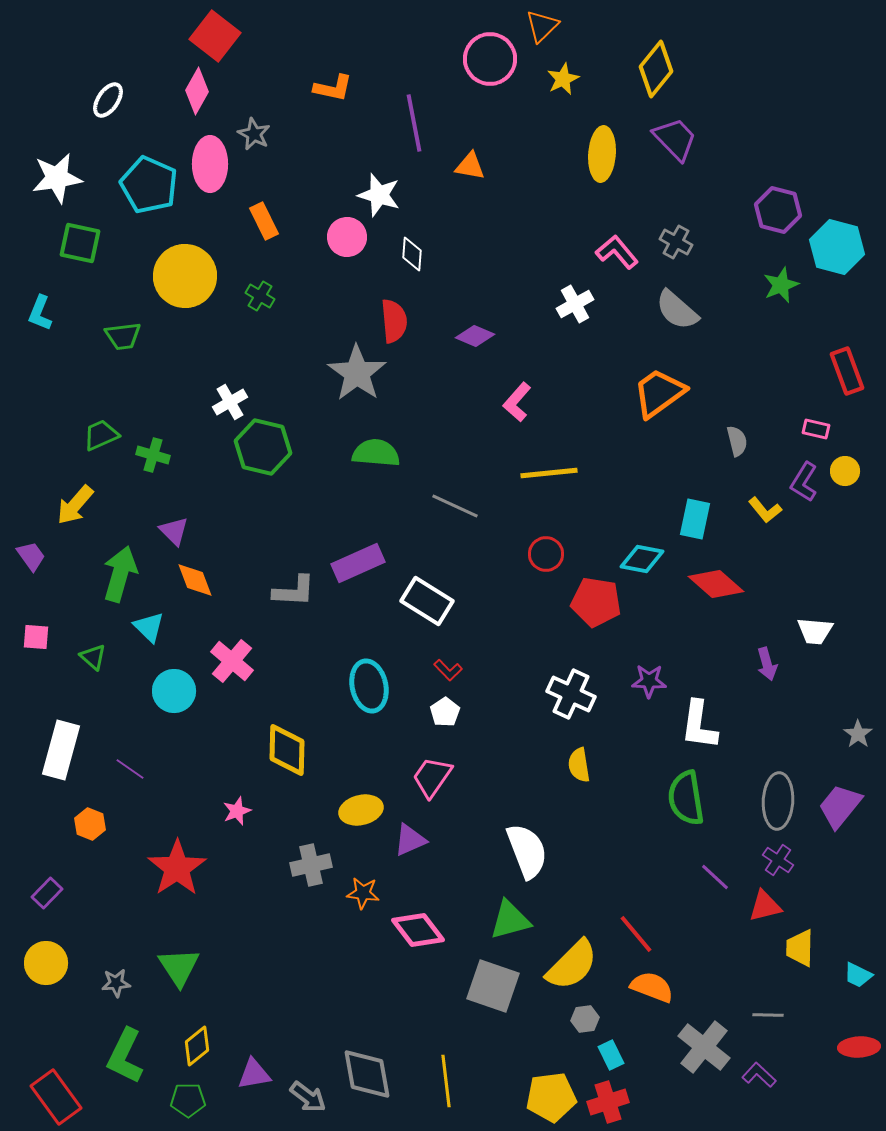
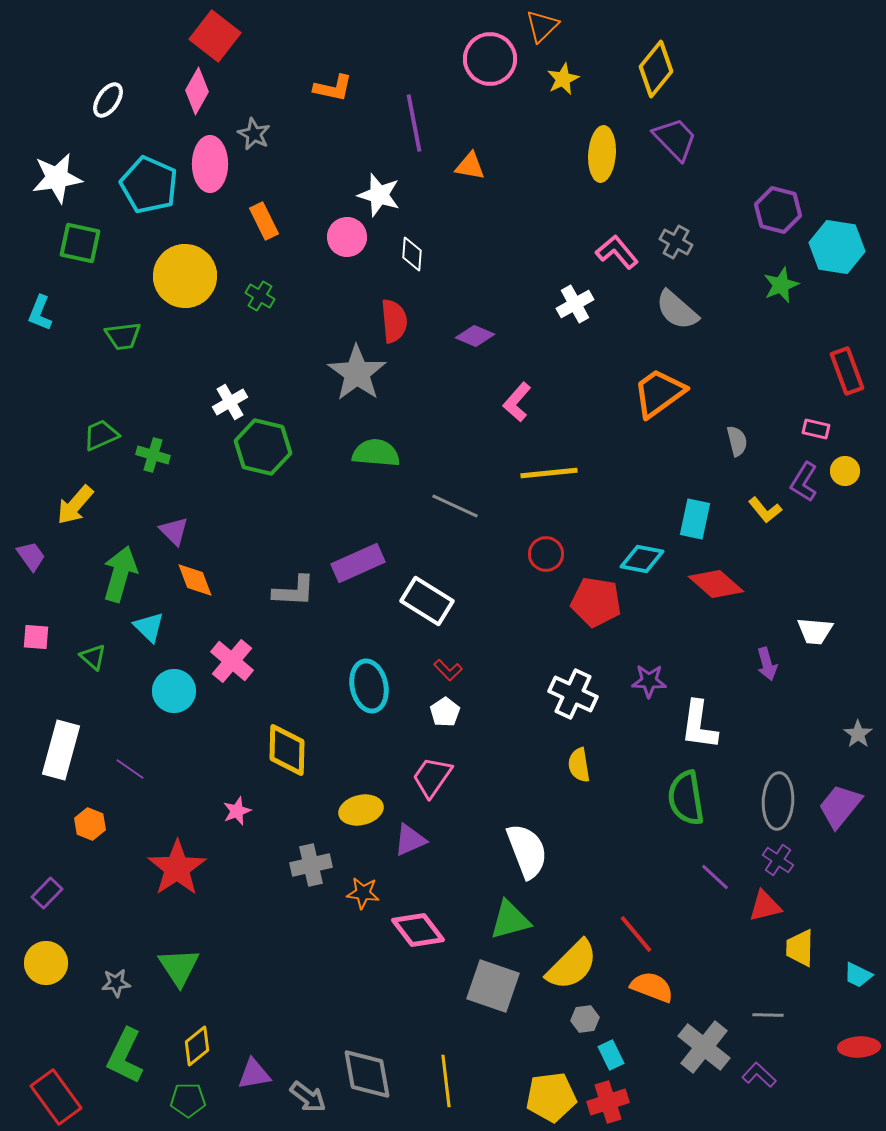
cyan hexagon at (837, 247): rotated 6 degrees counterclockwise
white cross at (571, 694): moved 2 px right
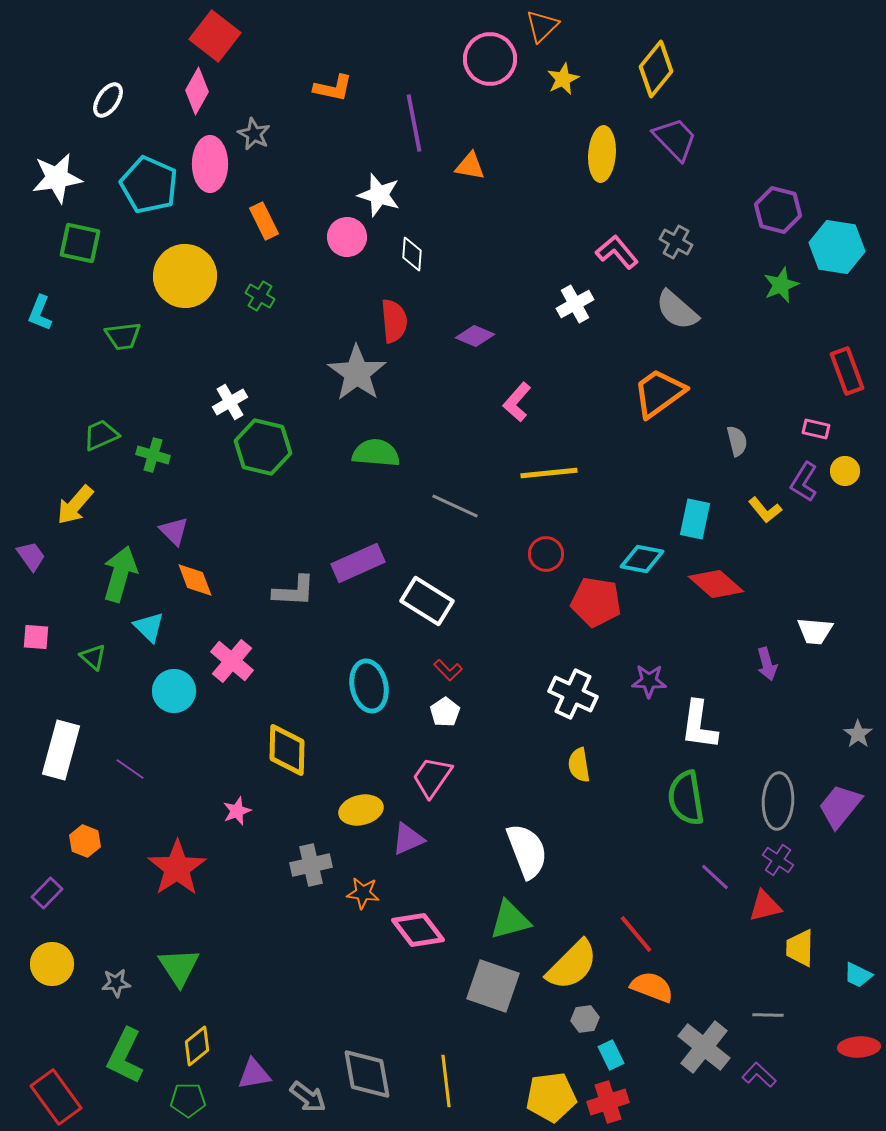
orange hexagon at (90, 824): moved 5 px left, 17 px down
purple triangle at (410, 840): moved 2 px left, 1 px up
yellow circle at (46, 963): moved 6 px right, 1 px down
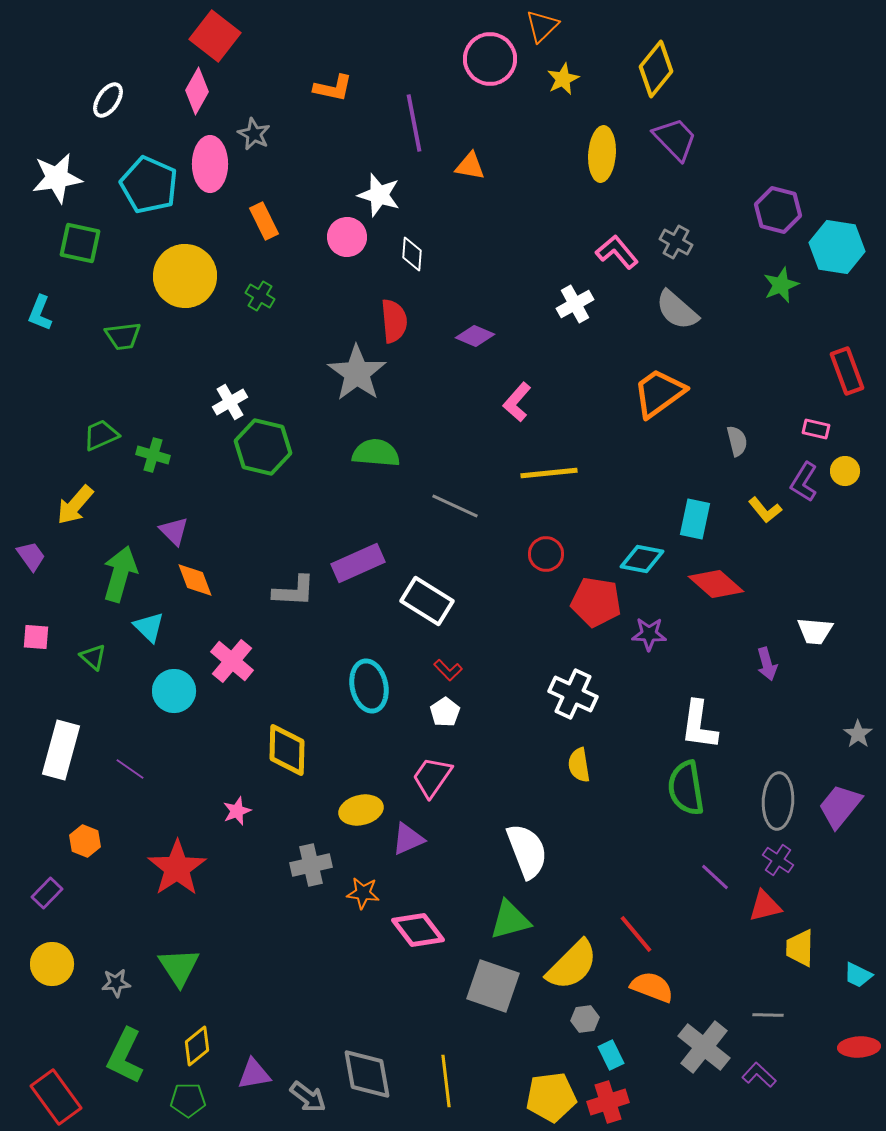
purple star at (649, 681): moved 47 px up
green semicircle at (686, 798): moved 10 px up
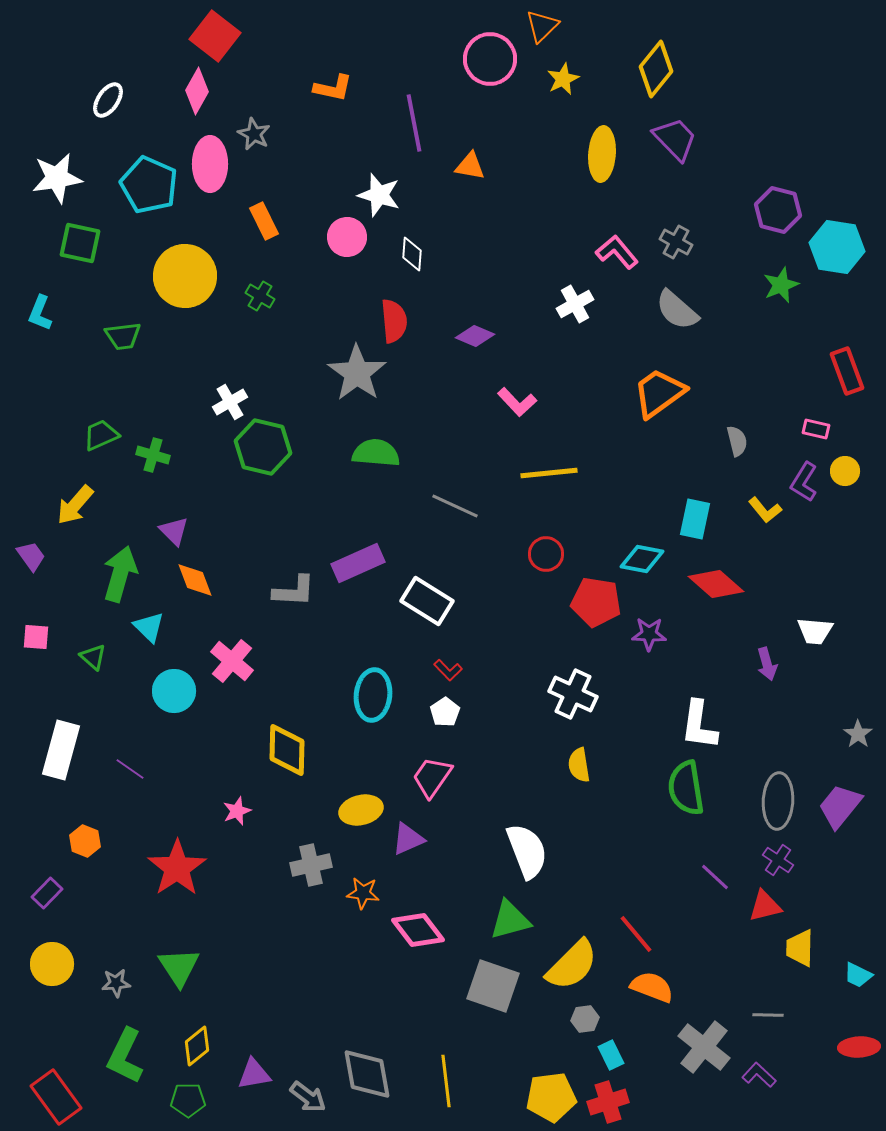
pink L-shape at (517, 402): rotated 84 degrees counterclockwise
cyan ellipse at (369, 686): moved 4 px right, 9 px down; rotated 18 degrees clockwise
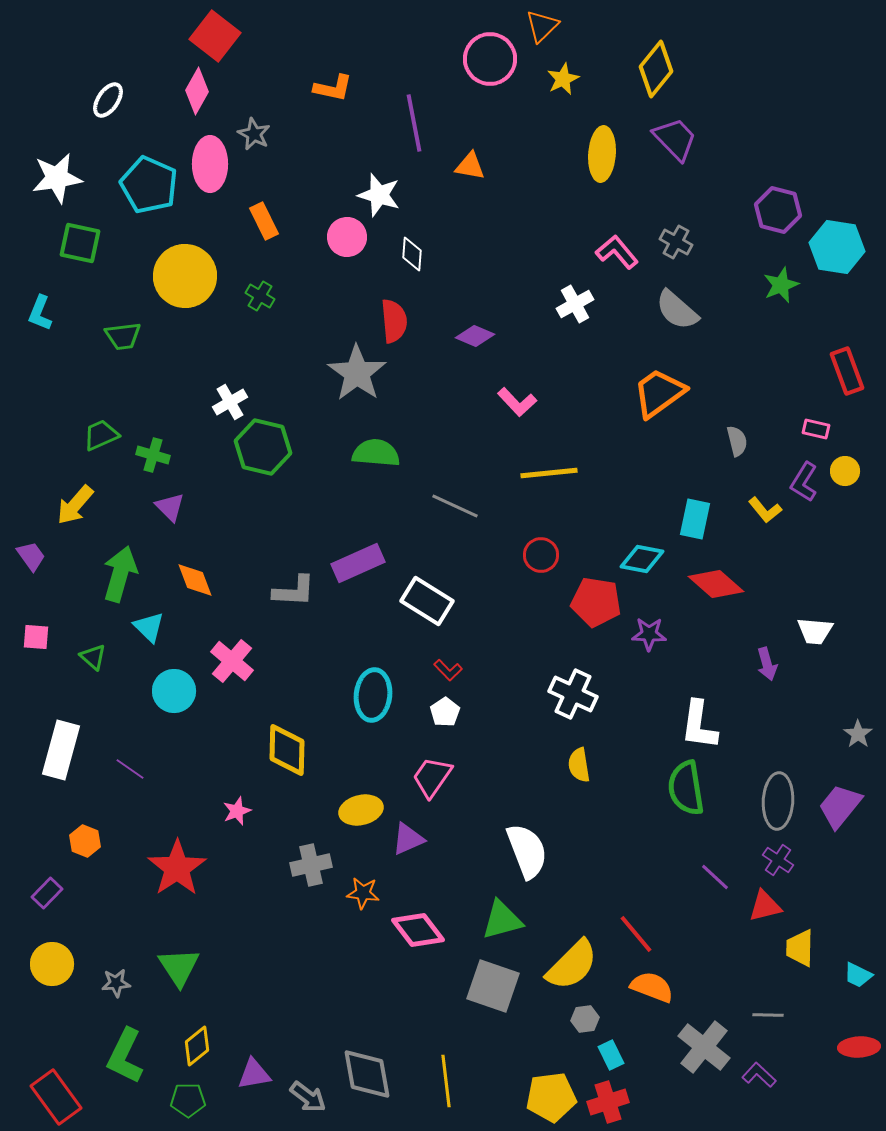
purple triangle at (174, 531): moved 4 px left, 24 px up
red circle at (546, 554): moved 5 px left, 1 px down
green triangle at (510, 920): moved 8 px left
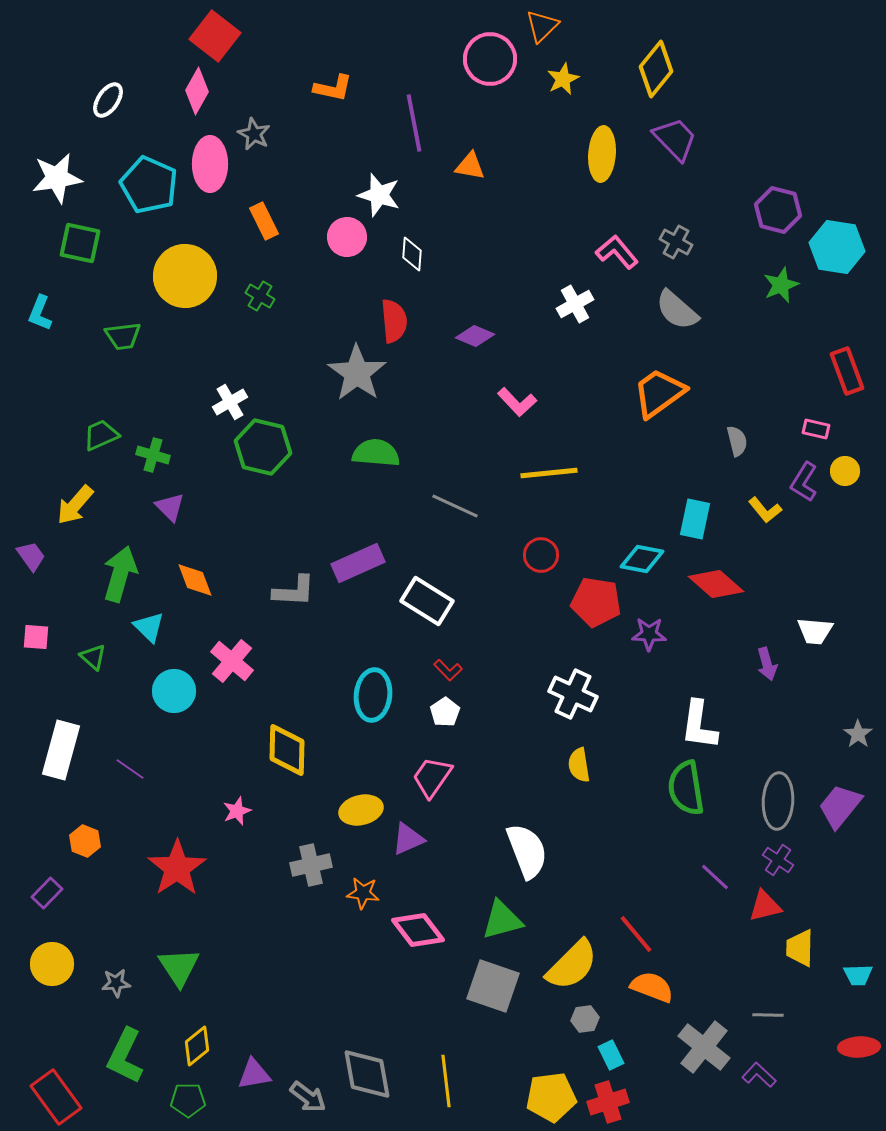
cyan trapezoid at (858, 975): rotated 28 degrees counterclockwise
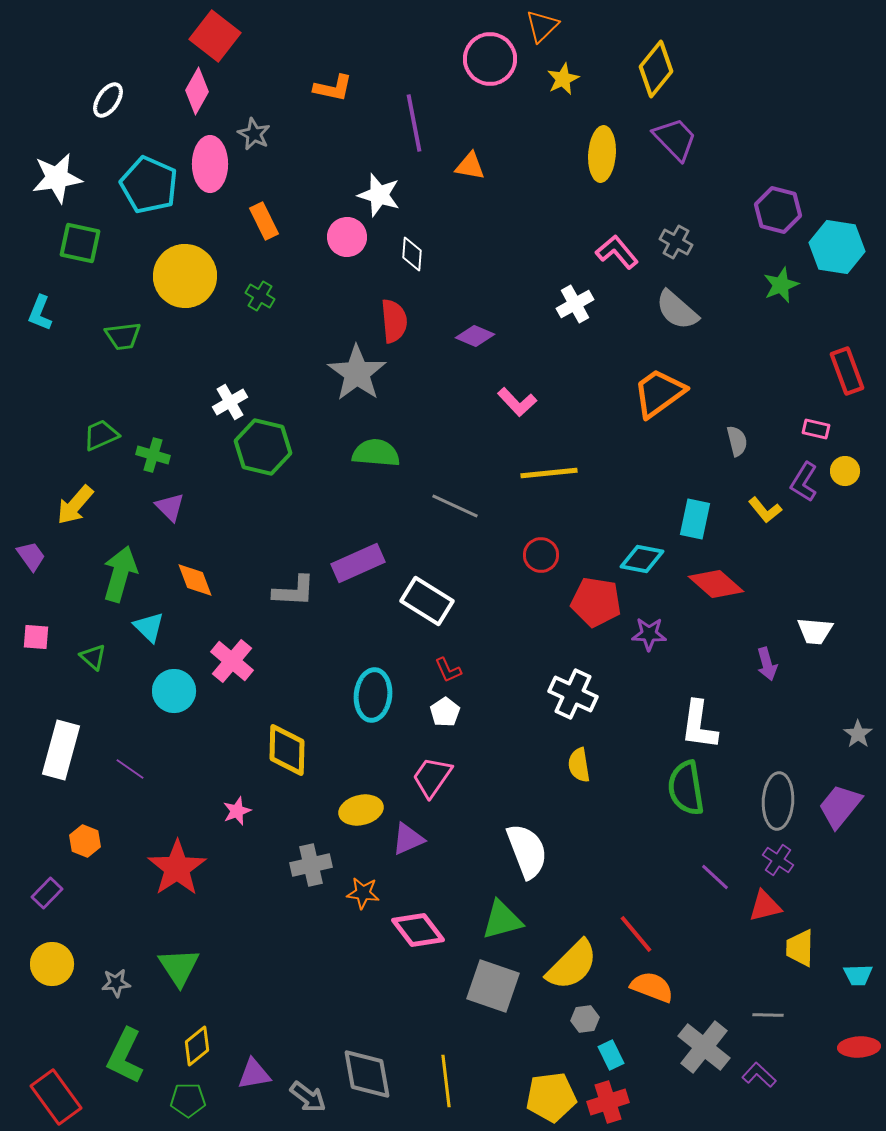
red L-shape at (448, 670): rotated 20 degrees clockwise
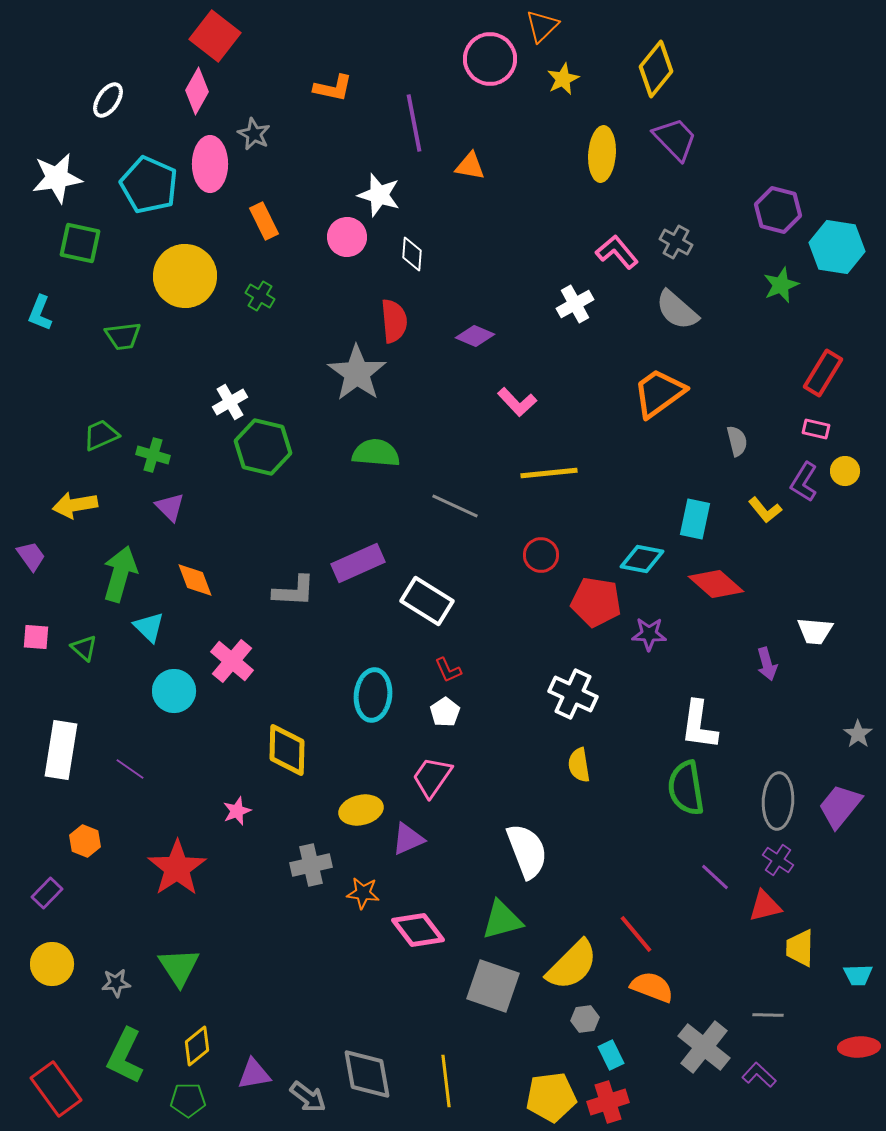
red rectangle at (847, 371): moved 24 px left, 2 px down; rotated 51 degrees clockwise
yellow arrow at (75, 505): rotated 39 degrees clockwise
green triangle at (93, 657): moved 9 px left, 9 px up
white rectangle at (61, 750): rotated 6 degrees counterclockwise
red rectangle at (56, 1097): moved 8 px up
